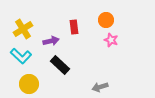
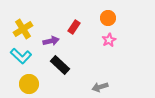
orange circle: moved 2 px right, 2 px up
red rectangle: rotated 40 degrees clockwise
pink star: moved 2 px left; rotated 24 degrees clockwise
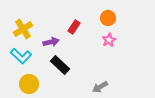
purple arrow: moved 1 px down
gray arrow: rotated 14 degrees counterclockwise
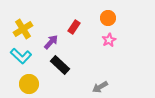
purple arrow: rotated 35 degrees counterclockwise
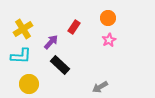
cyan L-shape: rotated 40 degrees counterclockwise
